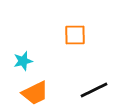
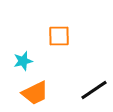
orange square: moved 16 px left, 1 px down
black line: rotated 8 degrees counterclockwise
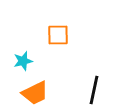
orange square: moved 1 px left, 1 px up
black line: rotated 44 degrees counterclockwise
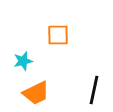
orange trapezoid: moved 1 px right
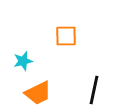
orange square: moved 8 px right, 1 px down
orange trapezoid: moved 2 px right
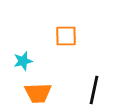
orange trapezoid: rotated 24 degrees clockwise
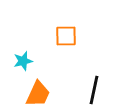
orange trapezoid: moved 1 px down; rotated 64 degrees counterclockwise
